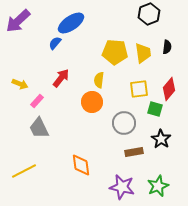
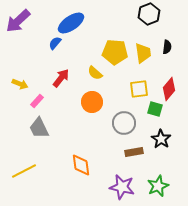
yellow semicircle: moved 4 px left, 7 px up; rotated 56 degrees counterclockwise
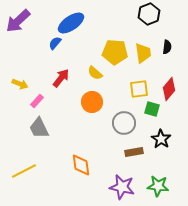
green square: moved 3 px left
green star: rotated 30 degrees clockwise
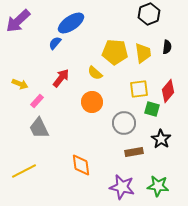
red diamond: moved 1 px left, 2 px down
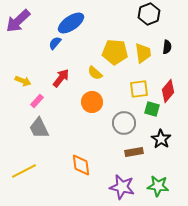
yellow arrow: moved 3 px right, 3 px up
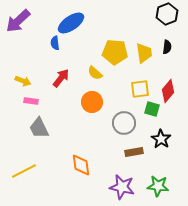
black hexagon: moved 18 px right
blue semicircle: rotated 48 degrees counterclockwise
yellow trapezoid: moved 1 px right
yellow square: moved 1 px right
pink rectangle: moved 6 px left; rotated 56 degrees clockwise
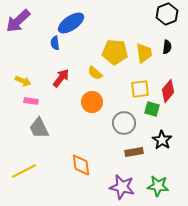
black star: moved 1 px right, 1 px down
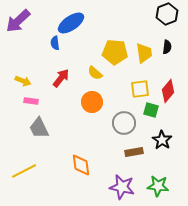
green square: moved 1 px left, 1 px down
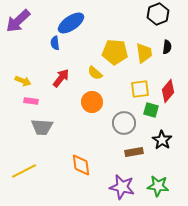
black hexagon: moved 9 px left
gray trapezoid: moved 3 px right, 1 px up; rotated 60 degrees counterclockwise
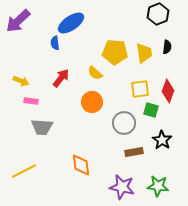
yellow arrow: moved 2 px left
red diamond: rotated 20 degrees counterclockwise
